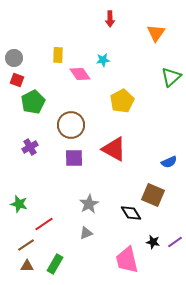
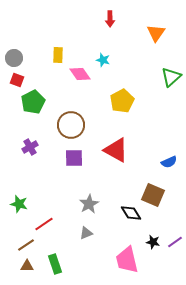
cyan star: rotated 24 degrees clockwise
red triangle: moved 2 px right, 1 px down
green rectangle: rotated 48 degrees counterclockwise
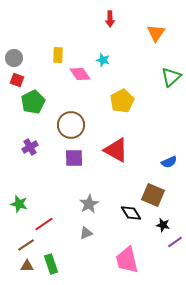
black star: moved 10 px right, 17 px up
green rectangle: moved 4 px left
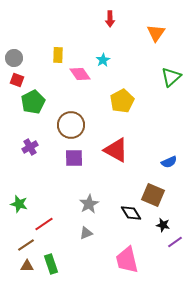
cyan star: rotated 24 degrees clockwise
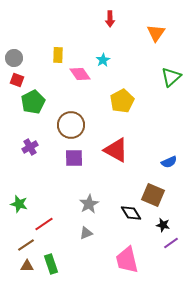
purple line: moved 4 px left, 1 px down
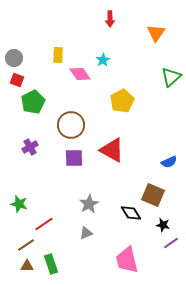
red triangle: moved 4 px left
